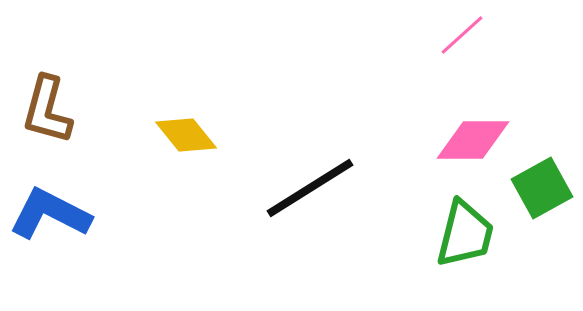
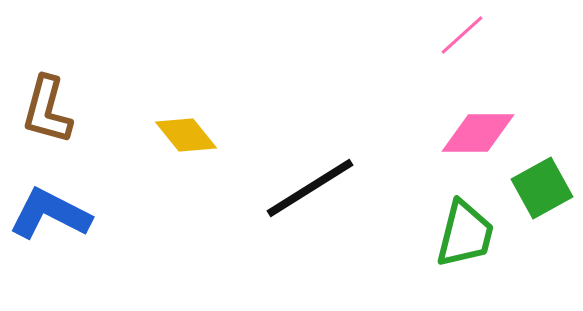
pink diamond: moved 5 px right, 7 px up
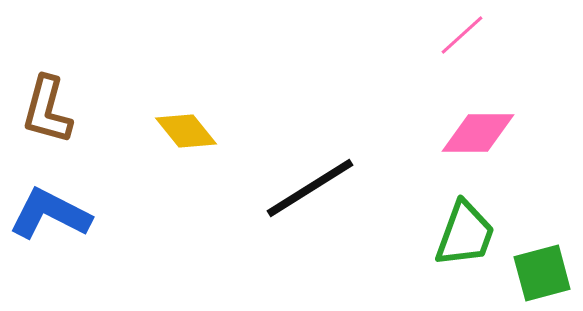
yellow diamond: moved 4 px up
green square: moved 85 px down; rotated 14 degrees clockwise
green trapezoid: rotated 6 degrees clockwise
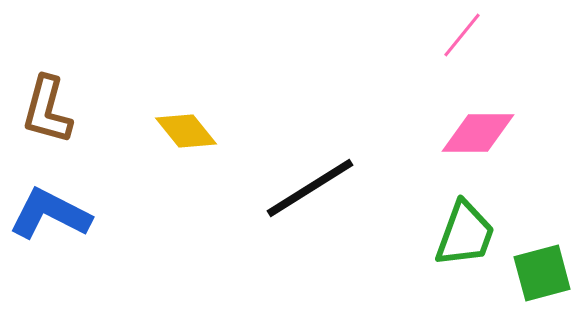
pink line: rotated 9 degrees counterclockwise
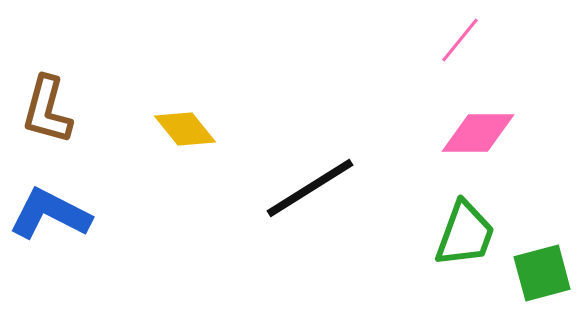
pink line: moved 2 px left, 5 px down
yellow diamond: moved 1 px left, 2 px up
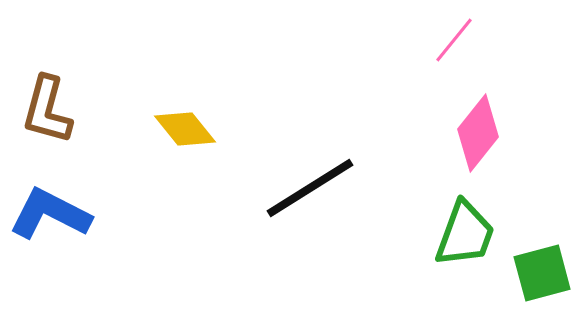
pink line: moved 6 px left
pink diamond: rotated 52 degrees counterclockwise
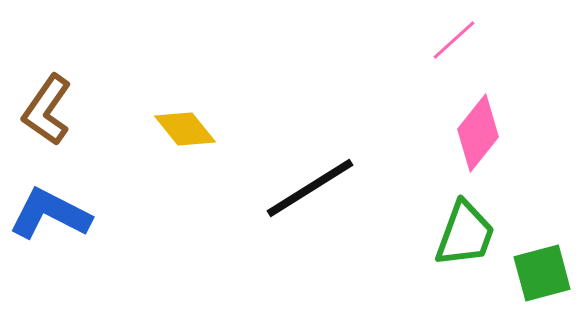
pink line: rotated 9 degrees clockwise
brown L-shape: rotated 20 degrees clockwise
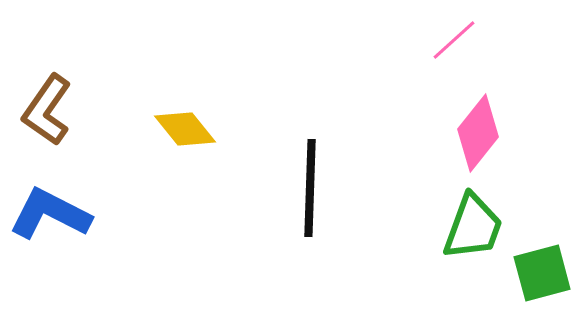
black line: rotated 56 degrees counterclockwise
green trapezoid: moved 8 px right, 7 px up
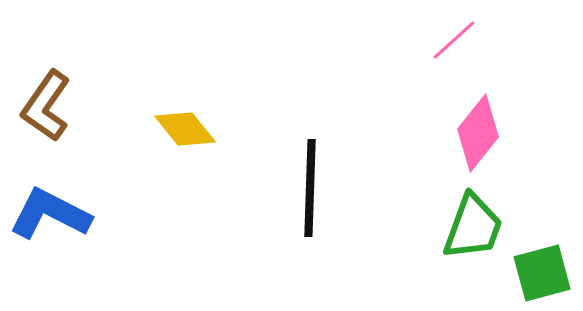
brown L-shape: moved 1 px left, 4 px up
